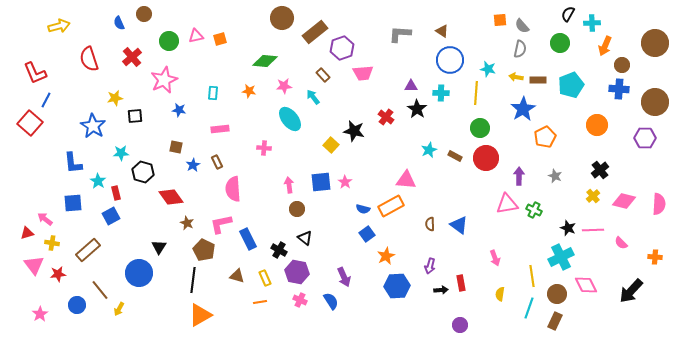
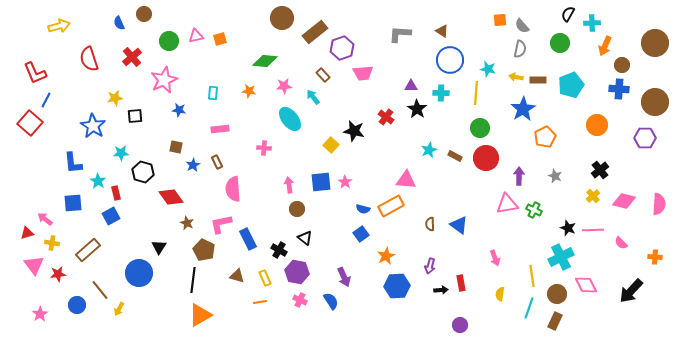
blue square at (367, 234): moved 6 px left
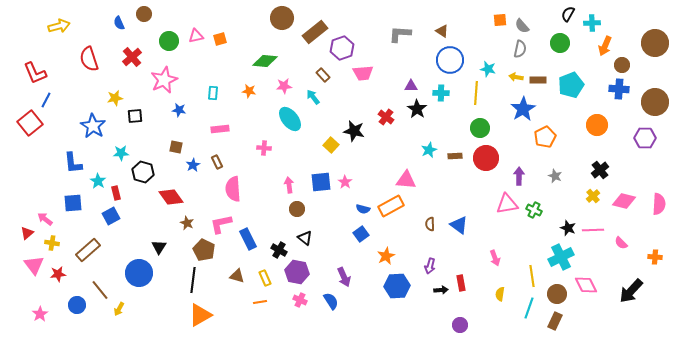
red square at (30, 123): rotated 10 degrees clockwise
brown rectangle at (455, 156): rotated 32 degrees counterclockwise
red triangle at (27, 233): rotated 24 degrees counterclockwise
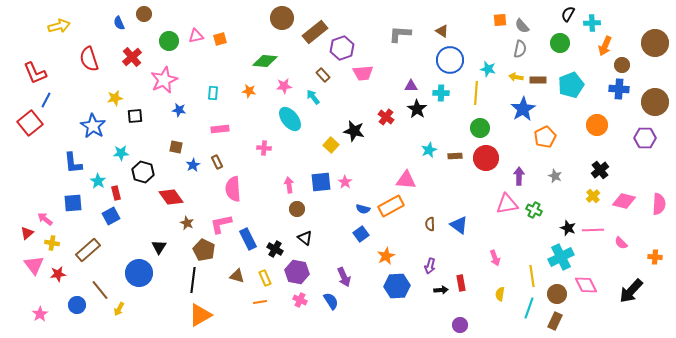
black cross at (279, 250): moved 4 px left, 1 px up
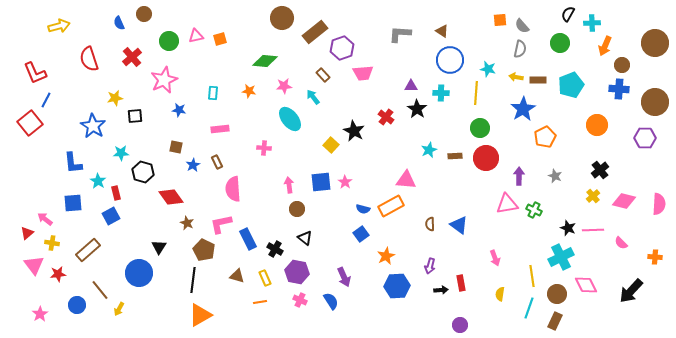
black star at (354, 131): rotated 15 degrees clockwise
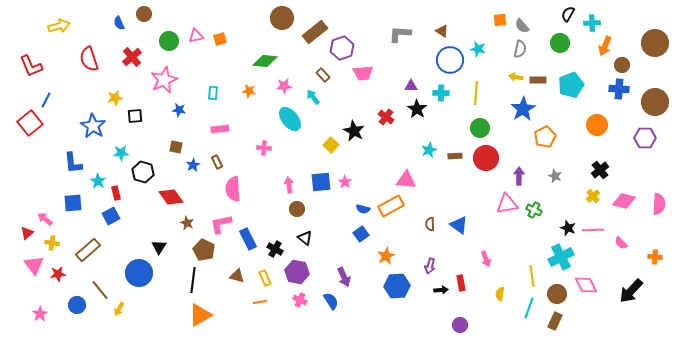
cyan star at (488, 69): moved 10 px left, 20 px up
red L-shape at (35, 73): moved 4 px left, 7 px up
pink arrow at (495, 258): moved 9 px left, 1 px down
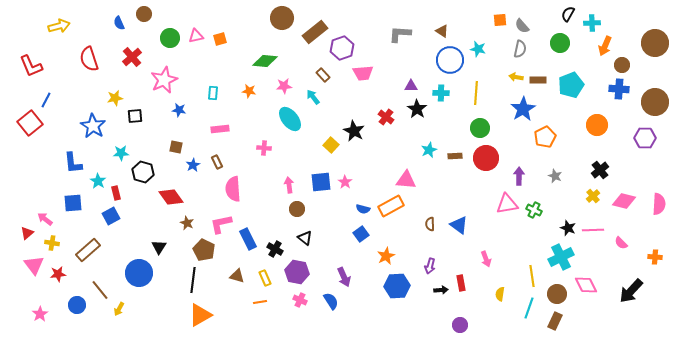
green circle at (169, 41): moved 1 px right, 3 px up
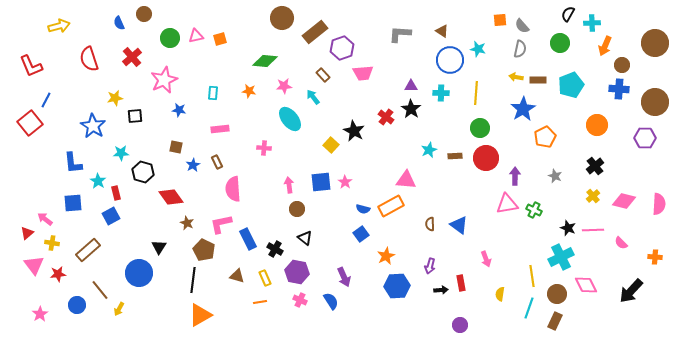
black star at (417, 109): moved 6 px left
black cross at (600, 170): moved 5 px left, 4 px up
purple arrow at (519, 176): moved 4 px left
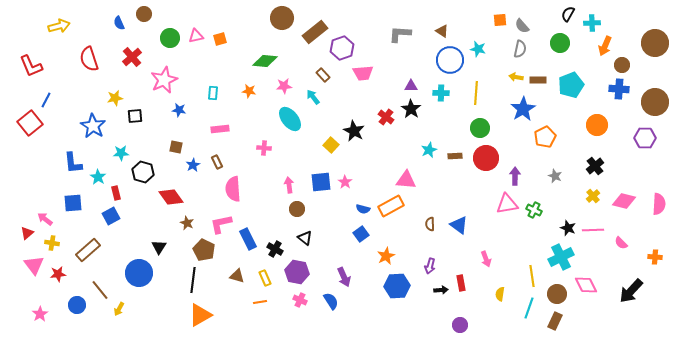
cyan star at (98, 181): moved 4 px up
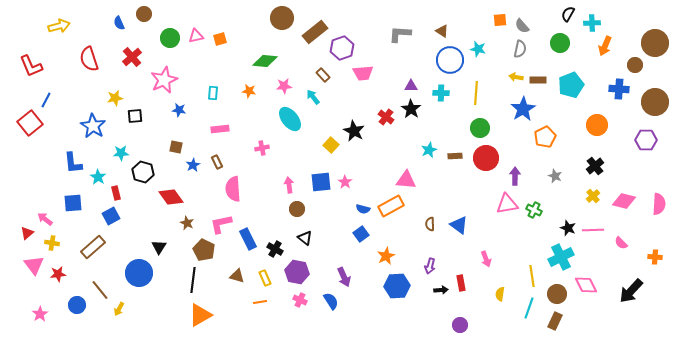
brown circle at (622, 65): moved 13 px right
purple hexagon at (645, 138): moved 1 px right, 2 px down
pink cross at (264, 148): moved 2 px left; rotated 16 degrees counterclockwise
brown rectangle at (88, 250): moved 5 px right, 3 px up
